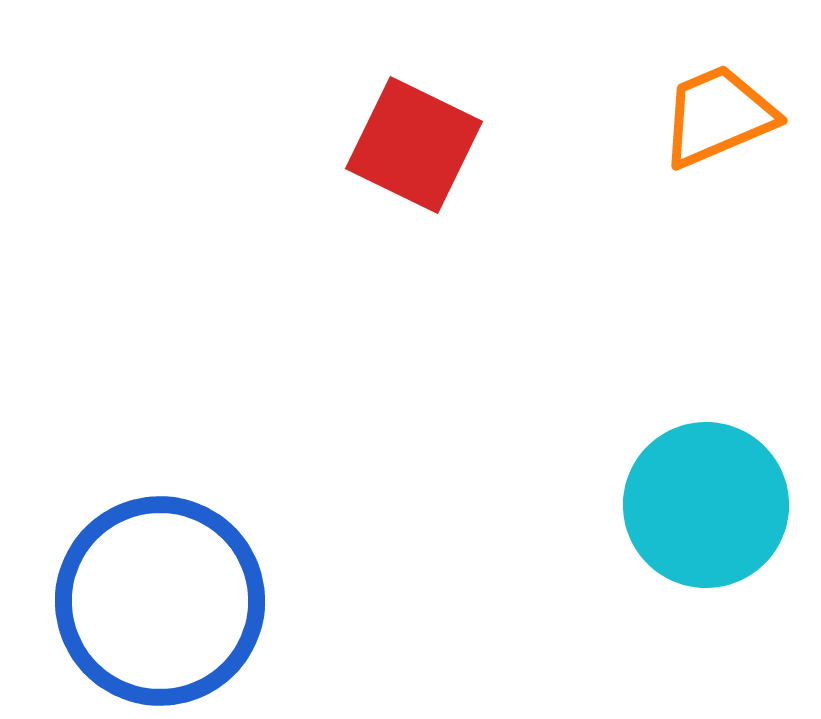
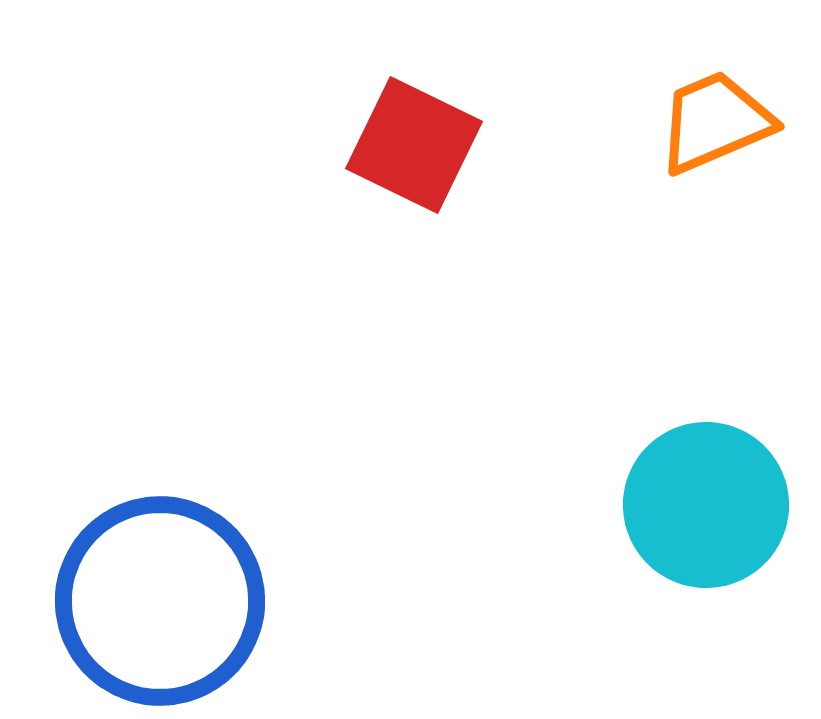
orange trapezoid: moved 3 px left, 6 px down
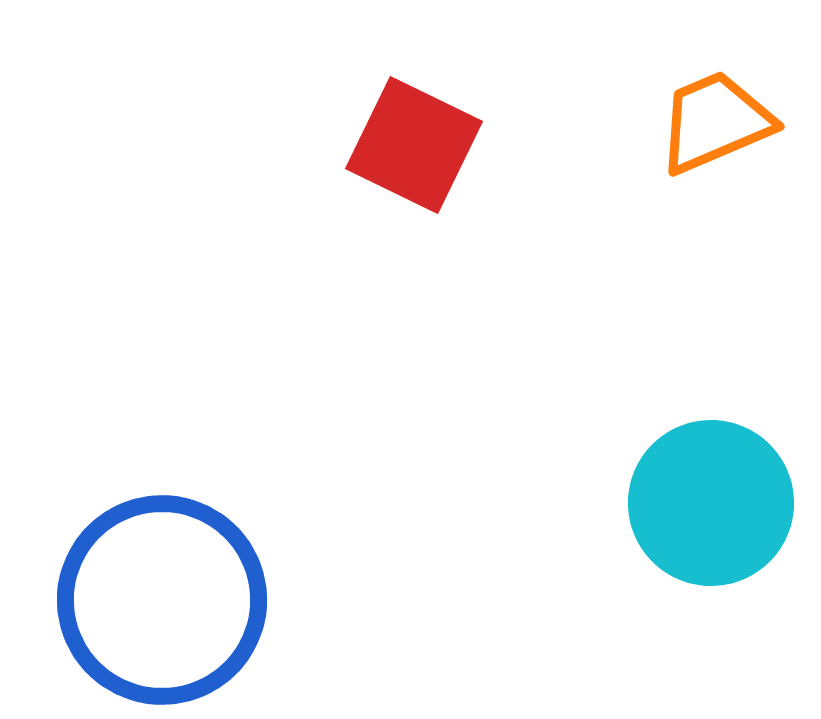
cyan circle: moved 5 px right, 2 px up
blue circle: moved 2 px right, 1 px up
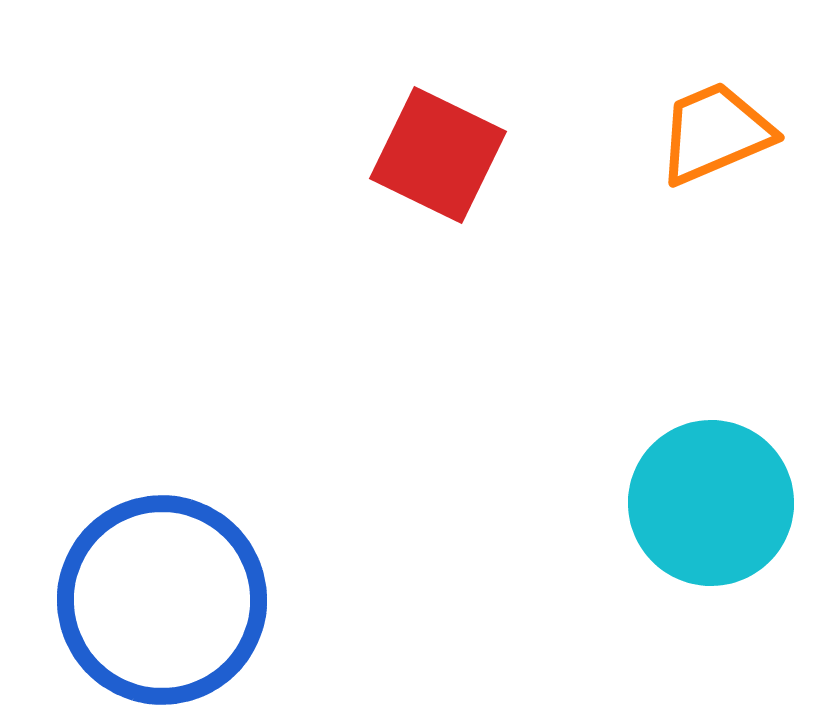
orange trapezoid: moved 11 px down
red square: moved 24 px right, 10 px down
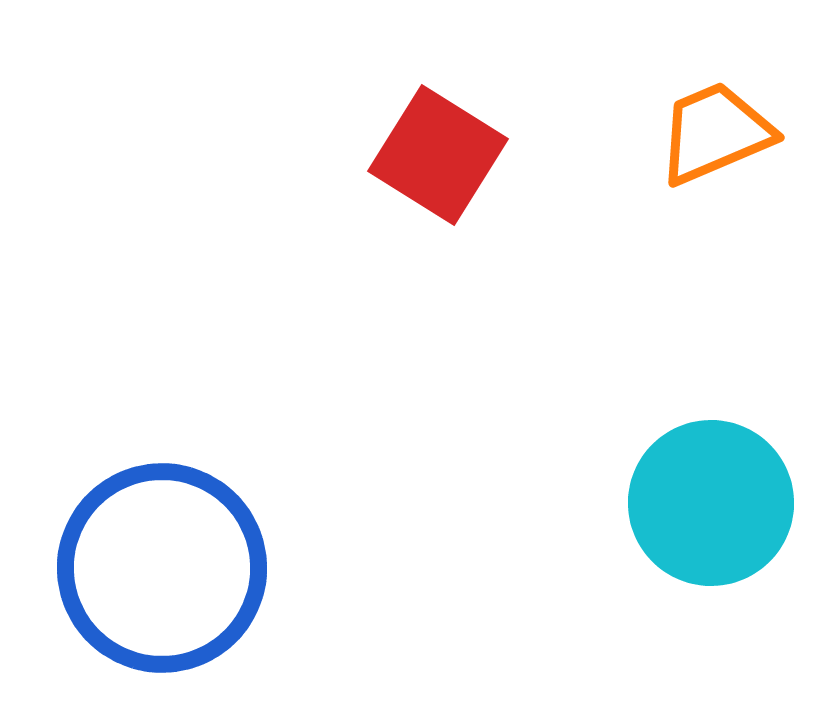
red square: rotated 6 degrees clockwise
blue circle: moved 32 px up
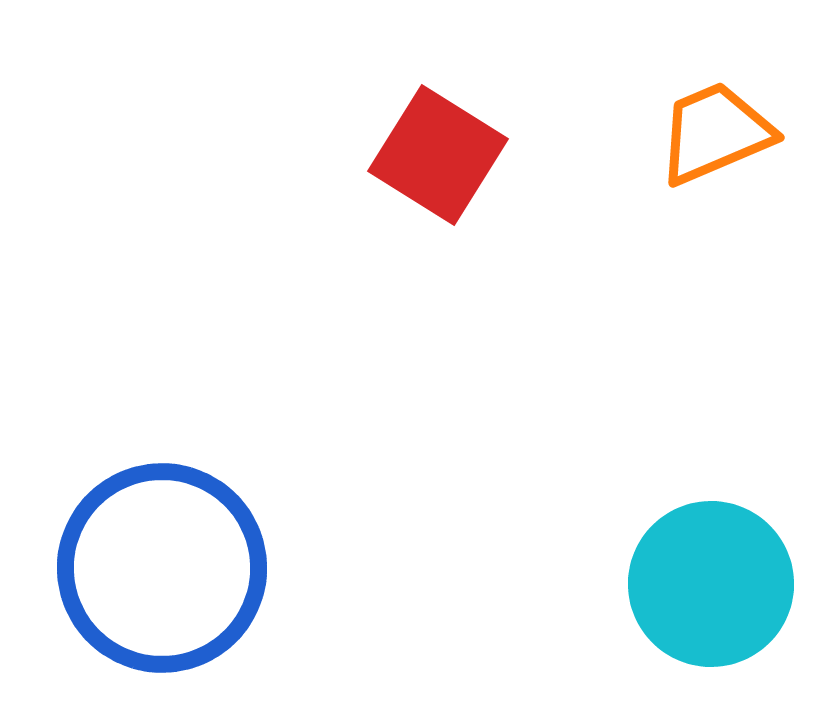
cyan circle: moved 81 px down
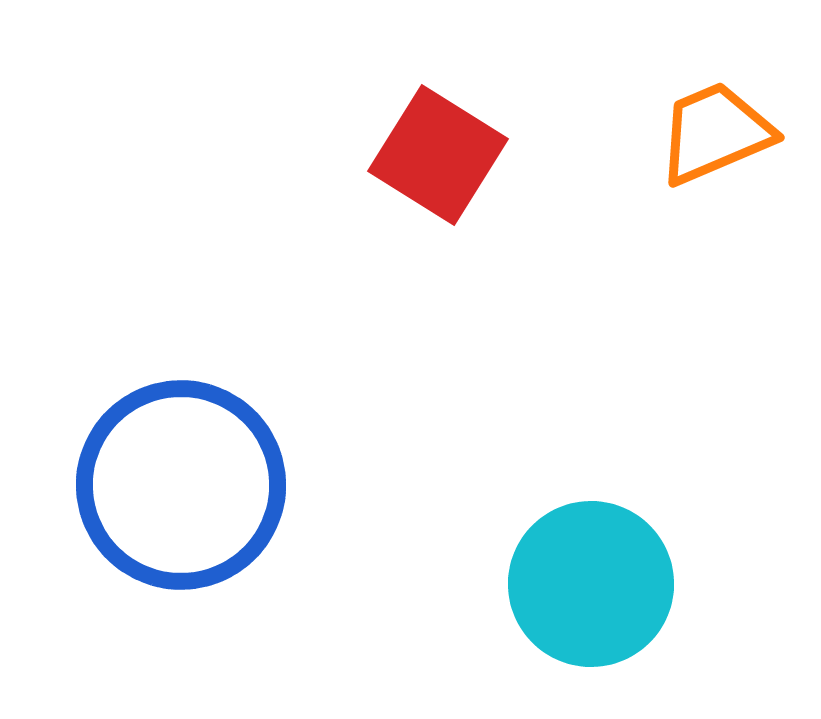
blue circle: moved 19 px right, 83 px up
cyan circle: moved 120 px left
